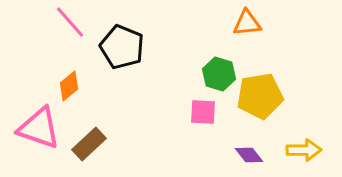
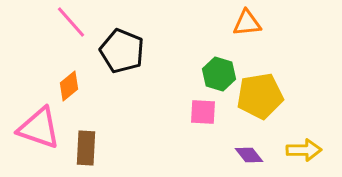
pink line: moved 1 px right
black pentagon: moved 4 px down
brown rectangle: moved 3 px left, 4 px down; rotated 44 degrees counterclockwise
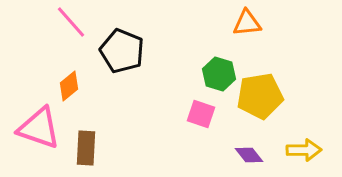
pink square: moved 2 px left, 2 px down; rotated 16 degrees clockwise
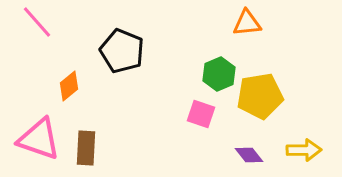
pink line: moved 34 px left
green hexagon: rotated 20 degrees clockwise
pink triangle: moved 11 px down
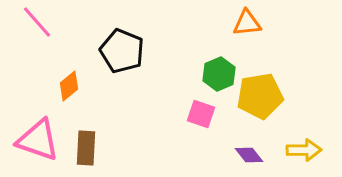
pink triangle: moved 1 px left, 1 px down
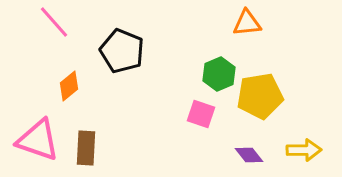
pink line: moved 17 px right
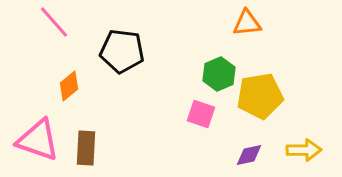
black pentagon: rotated 15 degrees counterclockwise
purple diamond: rotated 64 degrees counterclockwise
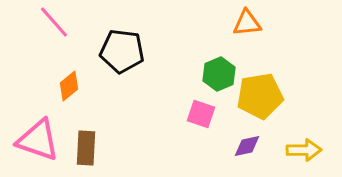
purple diamond: moved 2 px left, 9 px up
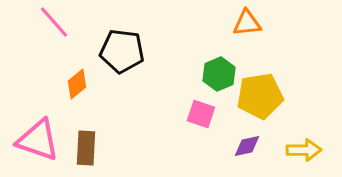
orange diamond: moved 8 px right, 2 px up
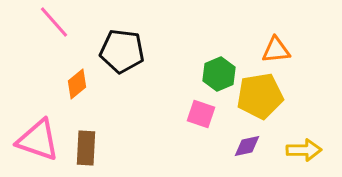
orange triangle: moved 29 px right, 27 px down
